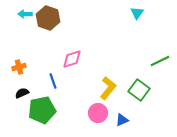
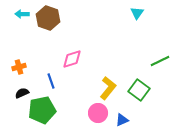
cyan arrow: moved 3 px left
blue line: moved 2 px left
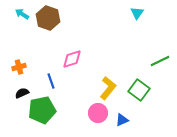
cyan arrow: rotated 32 degrees clockwise
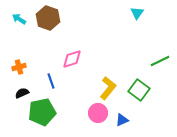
cyan arrow: moved 3 px left, 5 px down
green pentagon: moved 2 px down
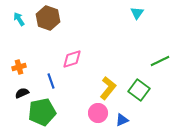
cyan arrow: rotated 24 degrees clockwise
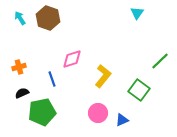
cyan arrow: moved 1 px right, 1 px up
green line: rotated 18 degrees counterclockwise
blue line: moved 1 px right, 2 px up
yellow L-shape: moved 5 px left, 12 px up
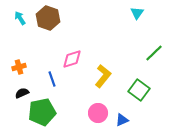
green line: moved 6 px left, 8 px up
